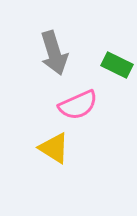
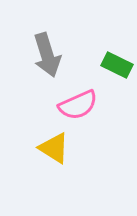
gray arrow: moved 7 px left, 2 px down
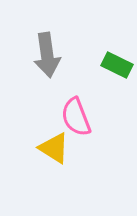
gray arrow: rotated 9 degrees clockwise
pink semicircle: moved 2 px left, 12 px down; rotated 93 degrees clockwise
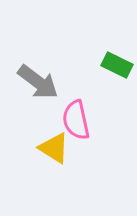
gray arrow: moved 9 px left, 27 px down; rotated 45 degrees counterclockwise
pink semicircle: moved 3 px down; rotated 9 degrees clockwise
